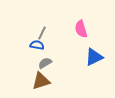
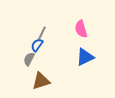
blue semicircle: rotated 64 degrees counterclockwise
blue triangle: moved 9 px left
gray semicircle: moved 16 px left, 4 px up; rotated 32 degrees counterclockwise
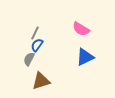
pink semicircle: rotated 42 degrees counterclockwise
gray line: moved 7 px left
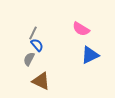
gray line: moved 2 px left
blue semicircle: rotated 104 degrees clockwise
blue triangle: moved 5 px right, 2 px up
brown triangle: rotated 42 degrees clockwise
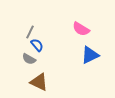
gray line: moved 3 px left, 1 px up
gray semicircle: rotated 88 degrees counterclockwise
brown triangle: moved 2 px left, 1 px down
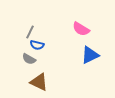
blue semicircle: rotated 144 degrees clockwise
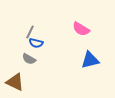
blue semicircle: moved 1 px left, 2 px up
blue triangle: moved 5 px down; rotated 12 degrees clockwise
brown triangle: moved 24 px left
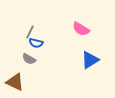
blue triangle: rotated 18 degrees counterclockwise
